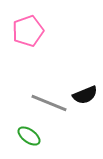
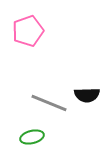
black semicircle: moved 2 px right; rotated 20 degrees clockwise
green ellipse: moved 3 px right, 1 px down; rotated 50 degrees counterclockwise
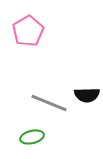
pink pentagon: rotated 12 degrees counterclockwise
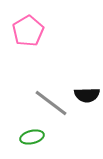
gray line: moved 2 px right; rotated 15 degrees clockwise
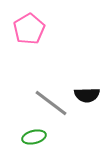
pink pentagon: moved 1 px right, 2 px up
green ellipse: moved 2 px right
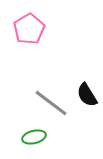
black semicircle: rotated 60 degrees clockwise
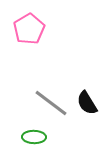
black semicircle: moved 8 px down
green ellipse: rotated 15 degrees clockwise
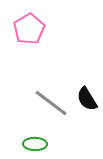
black semicircle: moved 4 px up
green ellipse: moved 1 px right, 7 px down
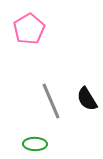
gray line: moved 2 px up; rotated 30 degrees clockwise
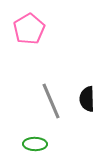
black semicircle: rotated 30 degrees clockwise
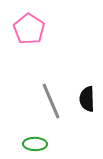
pink pentagon: rotated 8 degrees counterclockwise
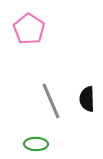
green ellipse: moved 1 px right
